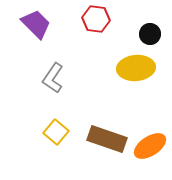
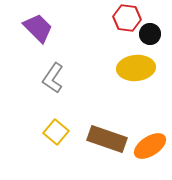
red hexagon: moved 31 px right, 1 px up
purple trapezoid: moved 2 px right, 4 px down
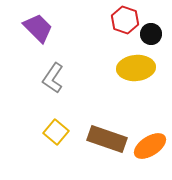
red hexagon: moved 2 px left, 2 px down; rotated 12 degrees clockwise
black circle: moved 1 px right
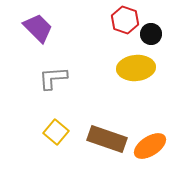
gray L-shape: rotated 52 degrees clockwise
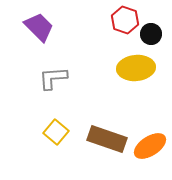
purple trapezoid: moved 1 px right, 1 px up
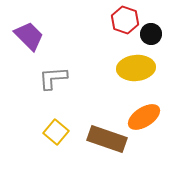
purple trapezoid: moved 10 px left, 9 px down
orange ellipse: moved 6 px left, 29 px up
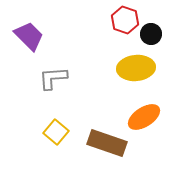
brown rectangle: moved 4 px down
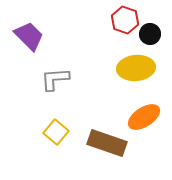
black circle: moved 1 px left
gray L-shape: moved 2 px right, 1 px down
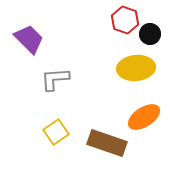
purple trapezoid: moved 3 px down
yellow square: rotated 15 degrees clockwise
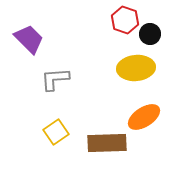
brown rectangle: rotated 21 degrees counterclockwise
